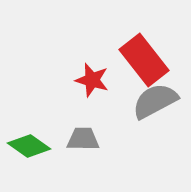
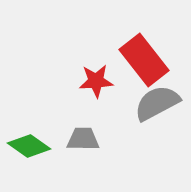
red star: moved 4 px right, 1 px down; rotated 20 degrees counterclockwise
gray semicircle: moved 2 px right, 2 px down
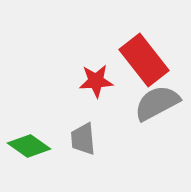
gray trapezoid: rotated 96 degrees counterclockwise
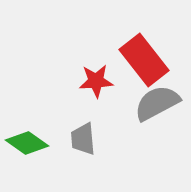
green diamond: moved 2 px left, 3 px up
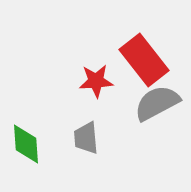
gray trapezoid: moved 3 px right, 1 px up
green diamond: moved 1 px left, 1 px down; rotated 51 degrees clockwise
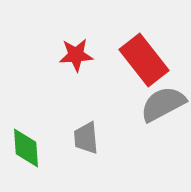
red star: moved 20 px left, 26 px up
gray semicircle: moved 6 px right, 1 px down
green diamond: moved 4 px down
